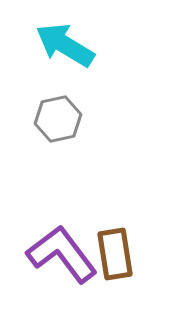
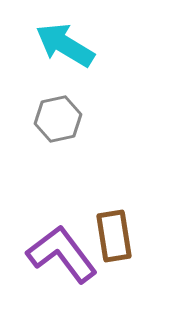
brown rectangle: moved 1 px left, 18 px up
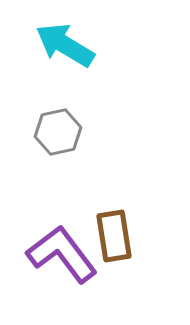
gray hexagon: moved 13 px down
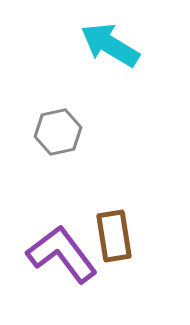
cyan arrow: moved 45 px right
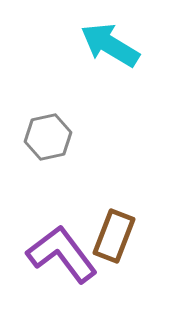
gray hexagon: moved 10 px left, 5 px down
brown rectangle: rotated 30 degrees clockwise
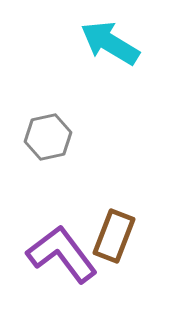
cyan arrow: moved 2 px up
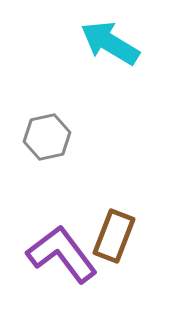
gray hexagon: moved 1 px left
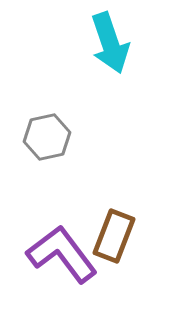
cyan arrow: rotated 140 degrees counterclockwise
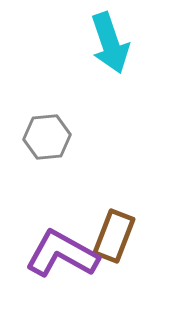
gray hexagon: rotated 6 degrees clockwise
purple L-shape: rotated 24 degrees counterclockwise
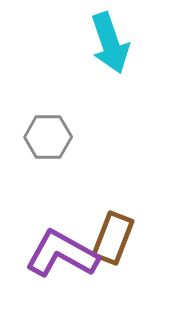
gray hexagon: moved 1 px right; rotated 6 degrees clockwise
brown rectangle: moved 1 px left, 2 px down
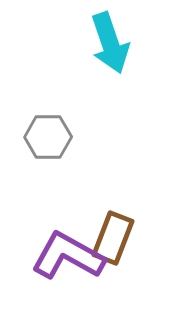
purple L-shape: moved 6 px right, 2 px down
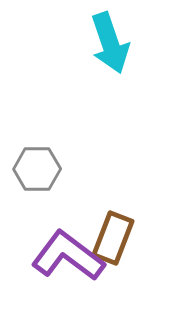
gray hexagon: moved 11 px left, 32 px down
purple L-shape: rotated 8 degrees clockwise
